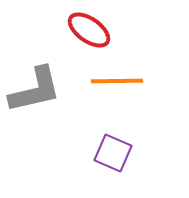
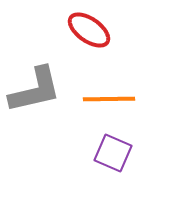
orange line: moved 8 px left, 18 px down
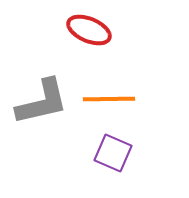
red ellipse: rotated 12 degrees counterclockwise
gray L-shape: moved 7 px right, 12 px down
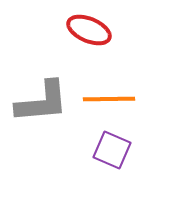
gray L-shape: rotated 8 degrees clockwise
purple square: moved 1 px left, 3 px up
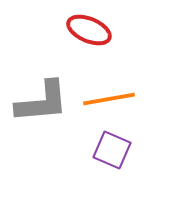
orange line: rotated 9 degrees counterclockwise
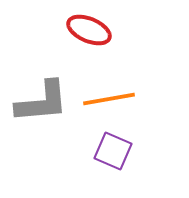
purple square: moved 1 px right, 1 px down
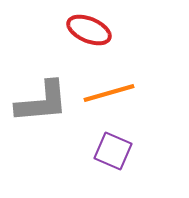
orange line: moved 6 px up; rotated 6 degrees counterclockwise
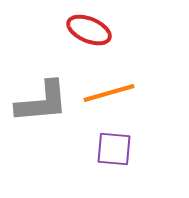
purple square: moved 1 px right, 2 px up; rotated 18 degrees counterclockwise
